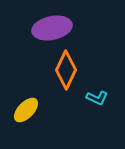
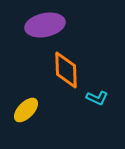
purple ellipse: moved 7 px left, 3 px up
orange diamond: rotated 27 degrees counterclockwise
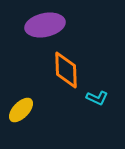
yellow ellipse: moved 5 px left
